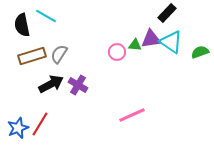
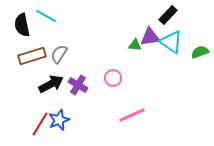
black rectangle: moved 1 px right, 2 px down
purple triangle: moved 1 px left, 2 px up
pink circle: moved 4 px left, 26 px down
blue star: moved 41 px right, 8 px up
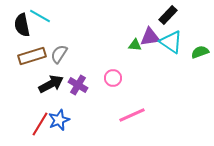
cyan line: moved 6 px left
